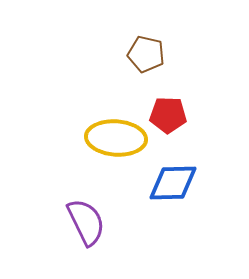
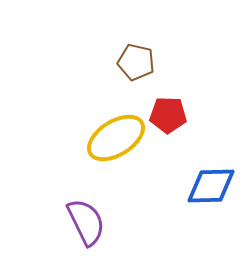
brown pentagon: moved 10 px left, 8 px down
yellow ellipse: rotated 36 degrees counterclockwise
blue diamond: moved 38 px right, 3 px down
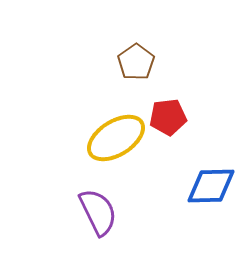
brown pentagon: rotated 24 degrees clockwise
red pentagon: moved 2 px down; rotated 9 degrees counterclockwise
purple semicircle: moved 12 px right, 10 px up
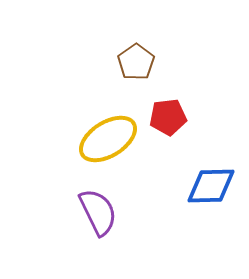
yellow ellipse: moved 8 px left, 1 px down
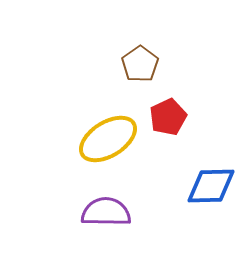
brown pentagon: moved 4 px right, 2 px down
red pentagon: rotated 18 degrees counterclockwise
purple semicircle: moved 8 px right; rotated 63 degrees counterclockwise
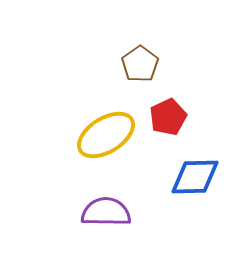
yellow ellipse: moved 2 px left, 4 px up
blue diamond: moved 16 px left, 9 px up
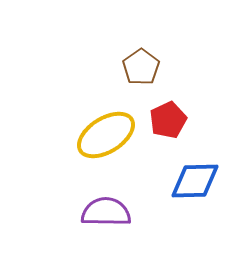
brown pentagon: moved 1 px right, 3 px down
red pentagon: moved 3 px down
blue diamond: moved 4 px down
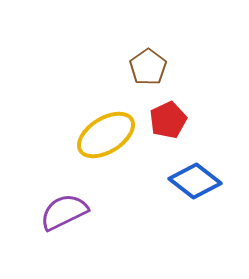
brown pentagon: moved 7 px right
blue diamond: rotated 39 degrees clockwise
purple semicircle: moved 42 px left; rotated 27 degrees counterclockwise
